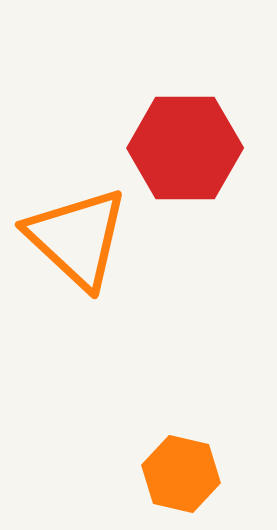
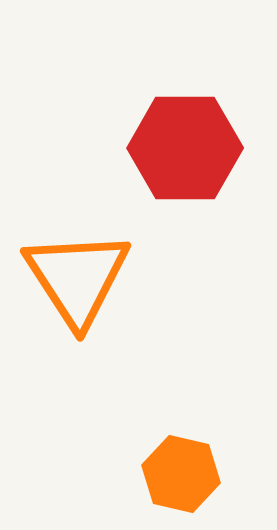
orange triangle: moved 40 px down; rotated 14 degrees clockwise
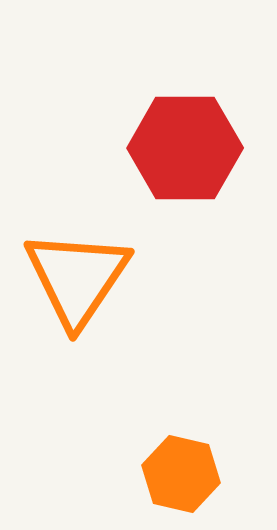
orange triangle: rotated 7 degrees clockwise
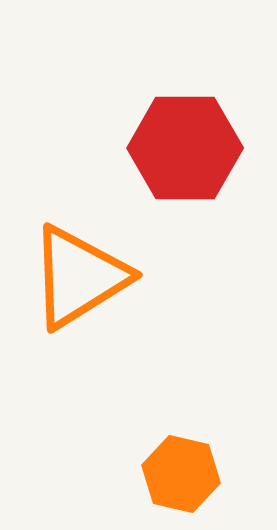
orange triangle: moved 2 px right, 1 px up; rotated 24 degrees clockwise
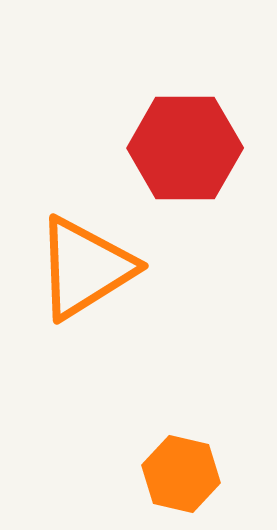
orange triangle: moved 6 px right, 9 px up
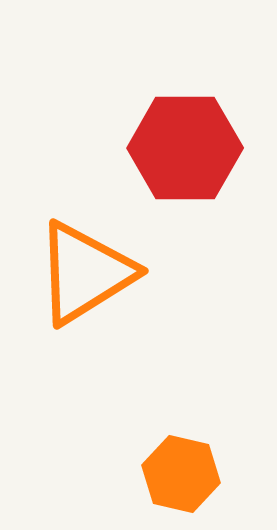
orange triangle: moved 5 px down
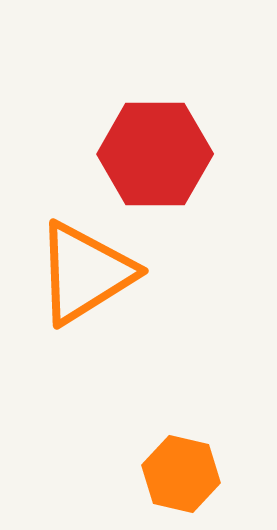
red hexagon: moved 30 px left, 6 px down
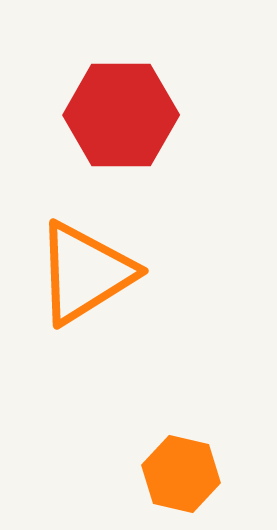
red hexagon: moved 34 px left, 39 px up
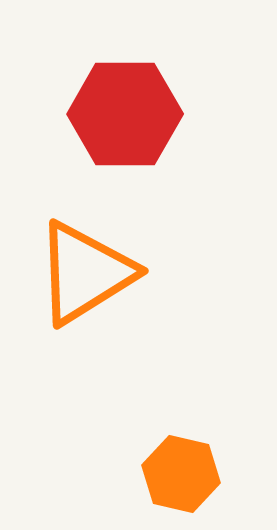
red hexagon: moved 4 px right, 1 px up
